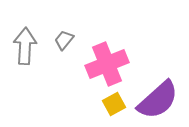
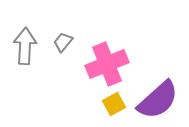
gray trapezoid: moved 1 px left, 2 px down
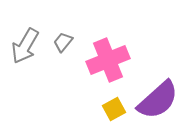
gray arrow: rotated 153 degrees counterclockwise
pink cross: moved 1 px right, 4 px up
yellow square: moved 5 px down
